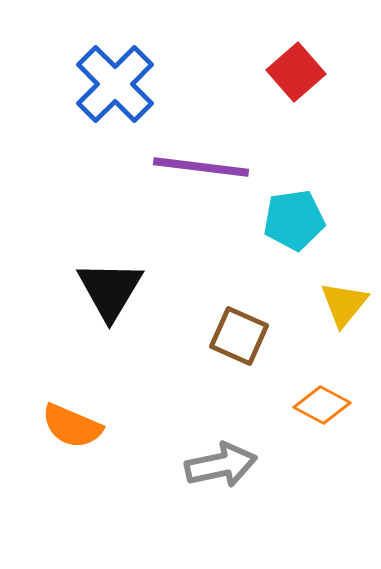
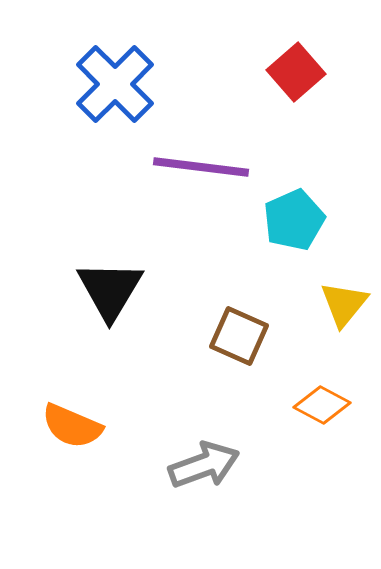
cyan pentagon: rotated 16 degrees counterclockwise
gray arrow: moved 17 px left; rotated 8 degrees counterclockwise
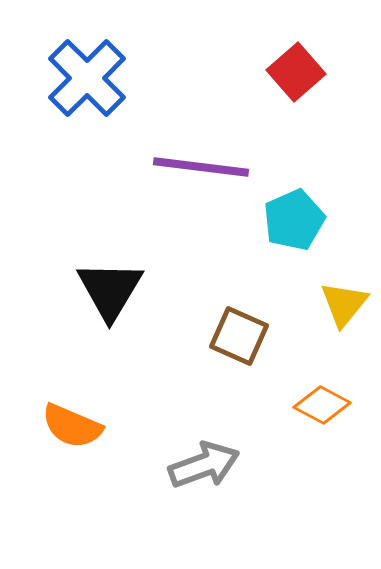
blue cross: moved 28 px left, 6 px up
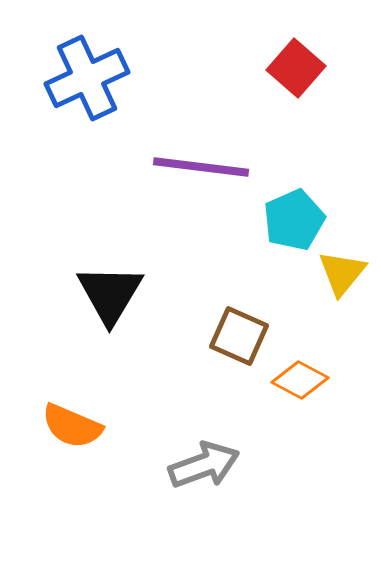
red square: moved 4 px up; rotated 8 degrees counterclockwise
blue cross: rotated 20 degrees clockwise
black triangle: moved 4 px down
yellow triangle: moved 2 px left, 31 px up
orange diamond: moved 22 px left, 25 px up
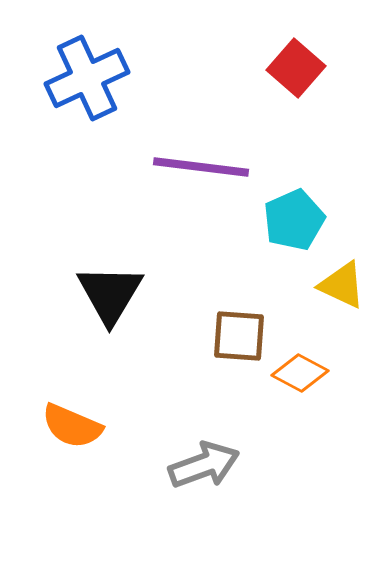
yellow triangle: moved 12 px down; rotated 44 degrees counterclockwise
brown square: rotated 20 degrees counterclockwise
orange diamond: moved 7 px up
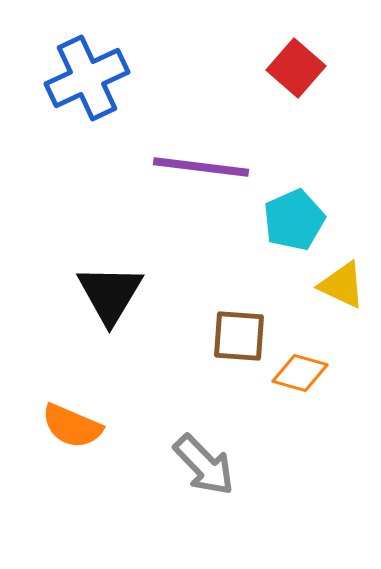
orange diamond: rotated 12 degrees counterclockwise
gray arrow: rotated 66 degrees clockwise
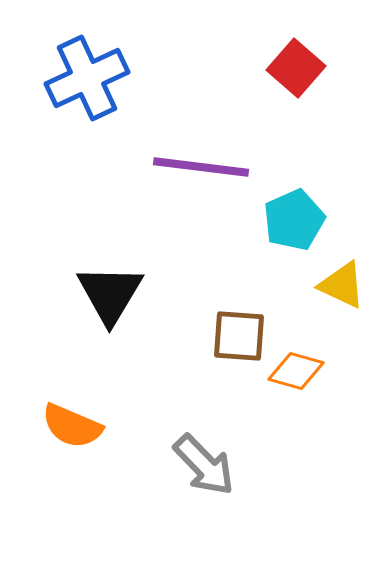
orange diamond: moved 4 px left, 2 px up
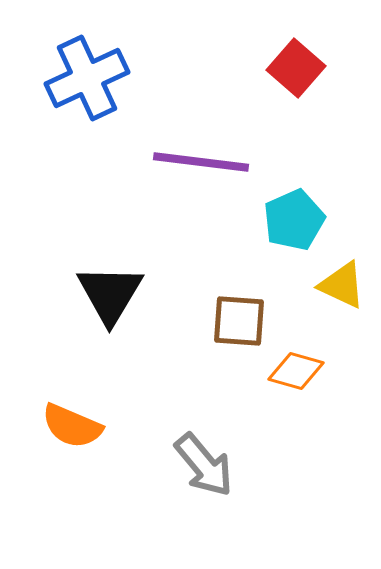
purple line: moved 5 px up
brown square: moved 15 px up
gray arrow: rotated 4 degrees clockwise
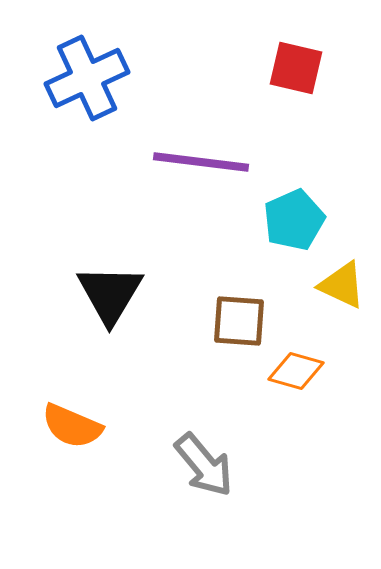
red square: rotated 28 degrees counterclockwise
